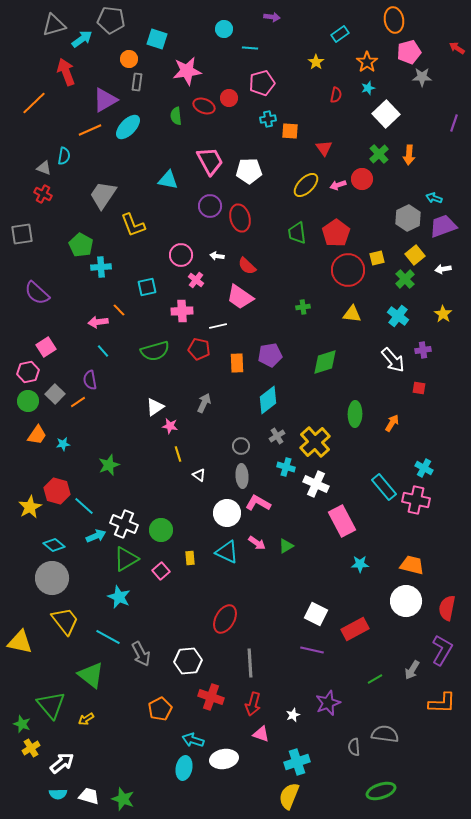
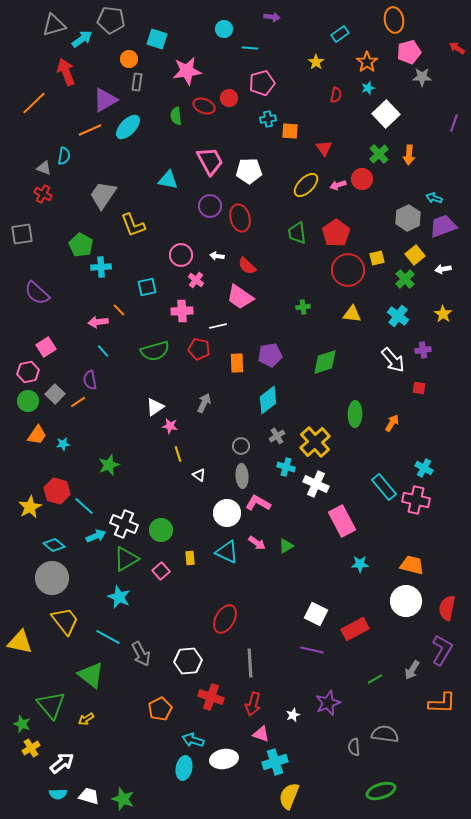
cyan cross at (297, 762): moved 22 px left
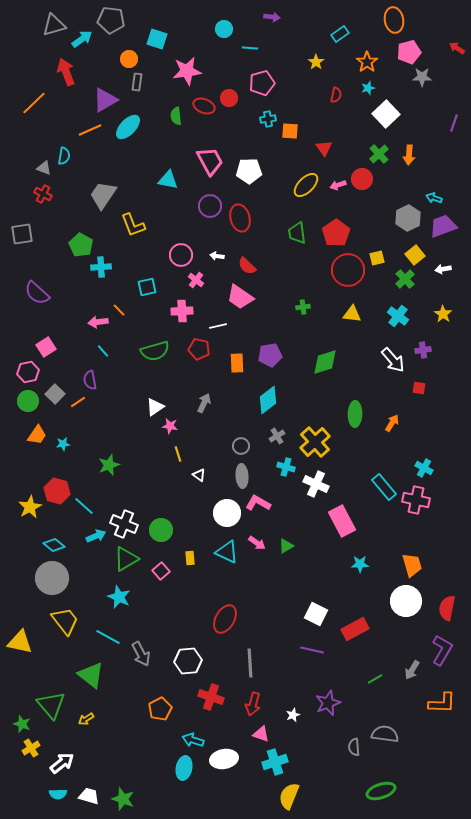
orange trapezoid at (412, 565): rotated 60 degrees clockwise
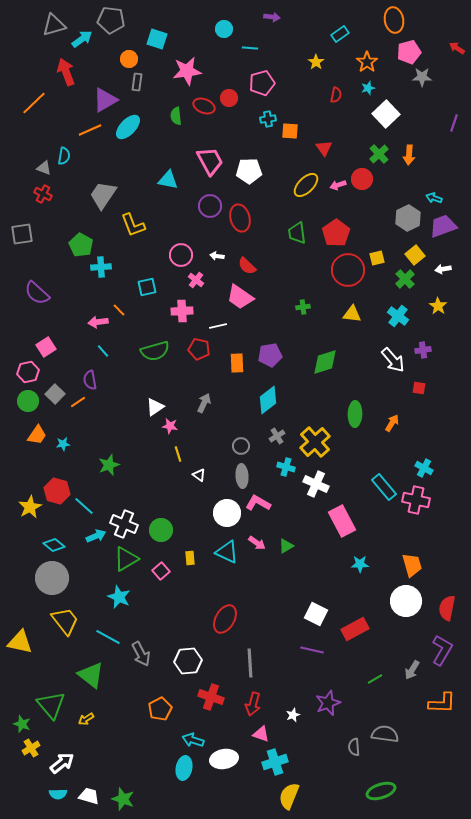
yellow star at (443, 314): moved 5 px left, 8 px up
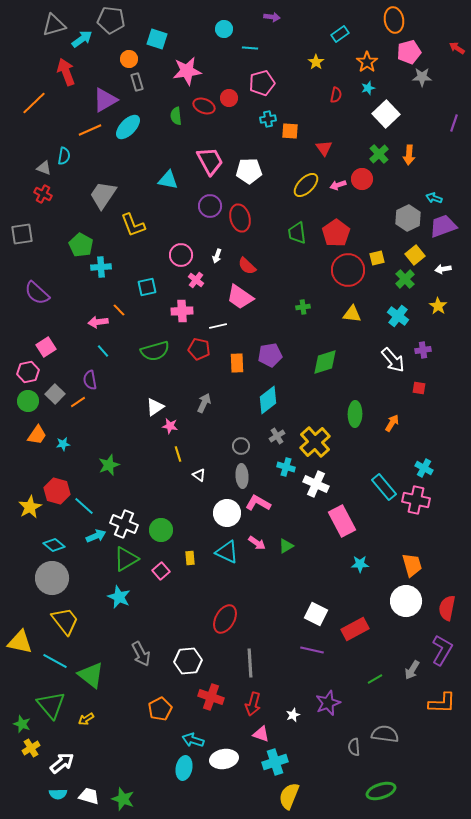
gray rectangle at (137, 82): rotated 24 degrees counterclockwise
white arrow at (217, 256): rotated 80 degrees counterclockwise
cyan line at (108, 637): moved 53 px left, 24 px down
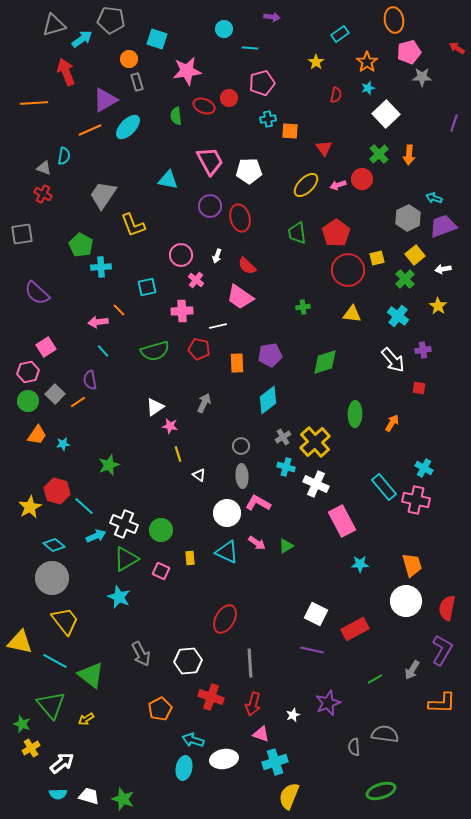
orange line at (34, 103): rotated 40 degrees clockwise
gray cross at (277, 436): moved 6 px right, 1 px down
pink square at (161, 571): rotated 24 degrees counterclockwise
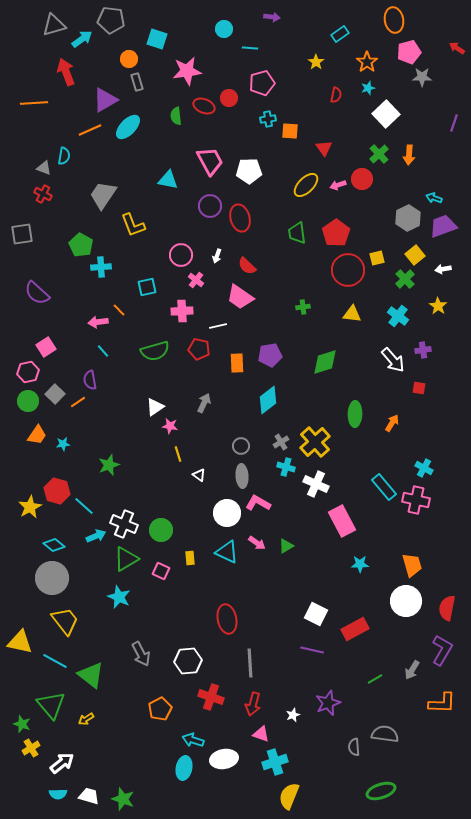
gray cross at (283, 437): moved 2 px left, 5 px down
red ellipse at (225, 619): moved 2 px right; rotated 40 degrees counterclockwise
